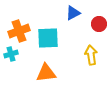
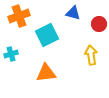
blue triangle: rotated 42 degrees clockwise
orange cross: moved 15 px up
cyan square: moved 1 px left, 3 px up; rotated 25 degrees counterclockwise
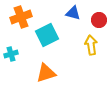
orange cross: moved 2 px right, 1 px down
red circle: moved 4 px up
yellow arrow: moved 10 px up
orange triangle: rotated 10 degrees counterclockwise
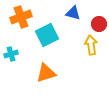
red circle: moved 4 px down
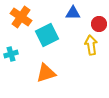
blue triangle: rotated 14 degrees counterclockwise
orange cross: rotated 35 degrees counterclockwise
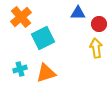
blue triangle: moved 5 px right
orange cross: rotated 15 degrees clockwise
cyan square: moved 4 px left, 3 px down
yellow arrow: moved 5 px right, 3 px down
cyan cross: moved 9 px right, 15 px down
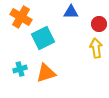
blue triangle: moved 7 px left, 1 px up
orange cross: rotated 20 degrees counterclockwise
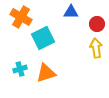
red circle: moved 2 px left
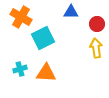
orange triangle: rotated 20 degrees clockwise
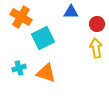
cyan cross: moved 1 px left, 1 px up
orange triangle: rotated 15 degrees clockwise
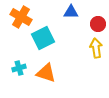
red circle: moved 1 px right
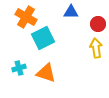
orange cross: moved 5 px right
